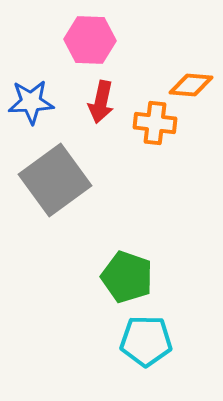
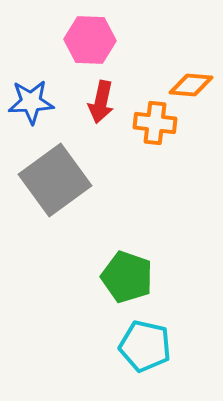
cyan pentagon: moved 1 px left, 5 px down; rotated 12 degrees clockwise
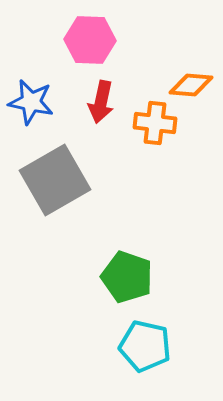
blue star: rotated 15 degrees clockwise
gray square: rotated 6 degrees clockwise
